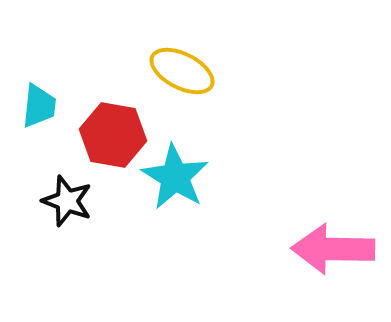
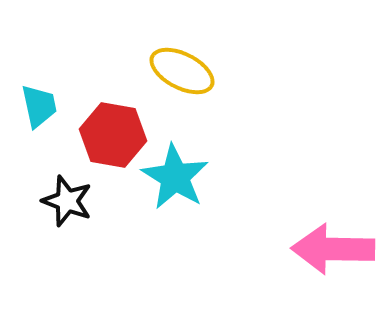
cyan trapezoid: rotated 18 degrees counterclockwise
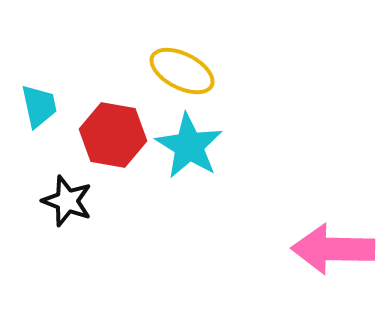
cyan star: moved 14 px right, 31 px up
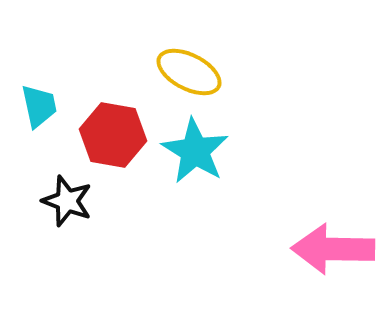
yellow ellipse: moved 7 px right, 1 px down
cyan star: moved 6 px right, 5 px down
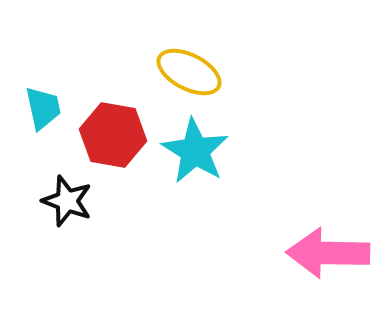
cyan trapezoid: moved 4 px right, 2 px down
pink arrow: moved 5 px left, 4 px down
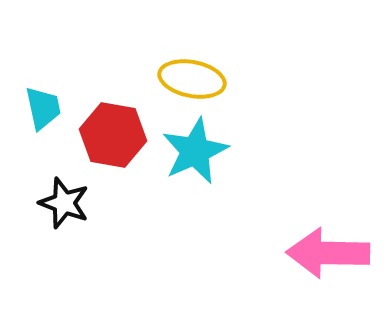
yellow ellipse: moved 3 px right, 7 px down; rotated 16 degrees counterclockwise
cyan star: rotated 16 degrees clockwise
black star: moved 3 px left, 2 px down
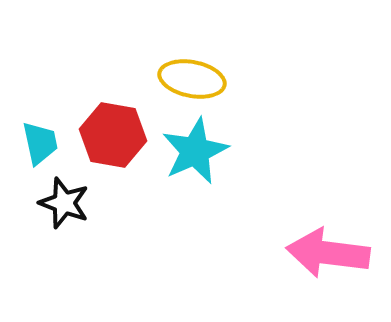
cyan trapezoid: moved 3 px left, 35 px down
pink arrow: rotated 6 degrees clockwise
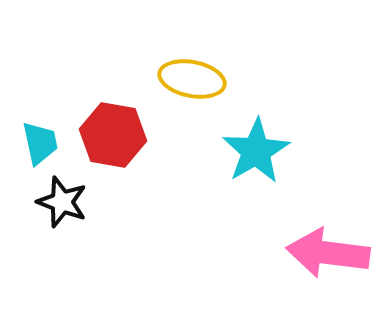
cyan star: moved 61 px right; rotated 6 degrees counterclockwise
black star: moved 2 px left, 1 px up
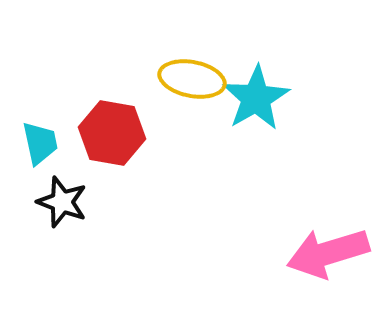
red hexagon: moved 1 px left, 2 px up
cyan star: moved 53 px up
pink arrow: rotated 24 degrees counterclockwise
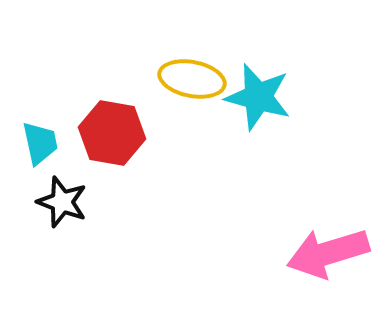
cyan star: moved 2 px right, 1 px up; rotated 26 degrees counterclockwise
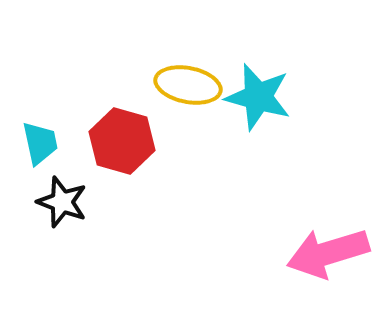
yellow ellipse: moved 4 px left, 6 px down
red hexagon: moved 10 px right, 8 px down; rotated 6 degrees clockwise
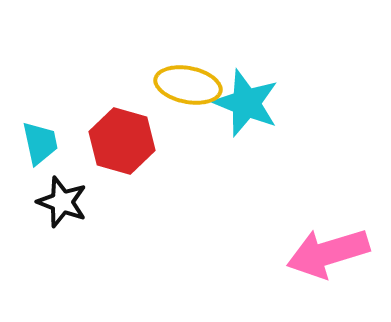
cyan star: moved 12 px left, 6 px down; rotated 6 degrees clockwise
